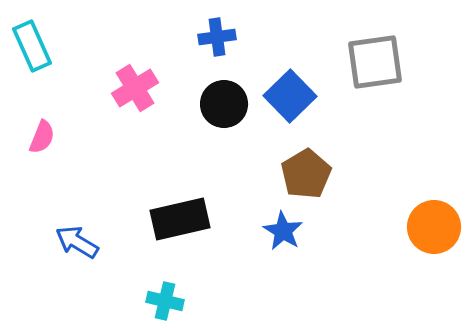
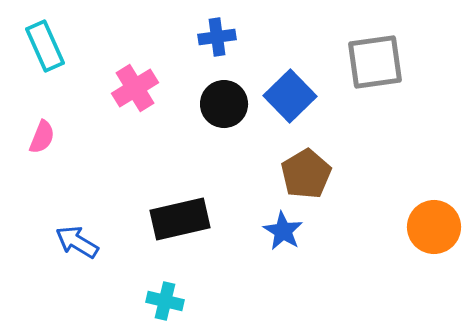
cyan rectangle: moved 13 px right
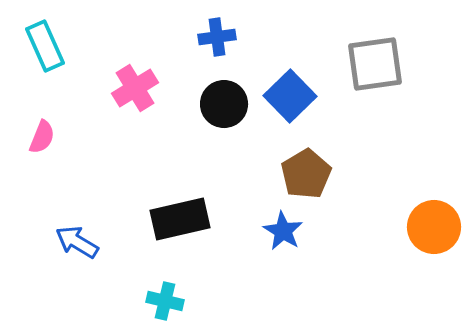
gray square: moved 2 px down
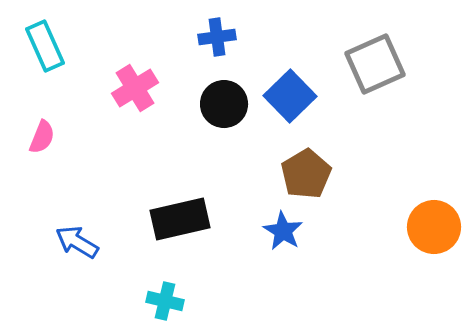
gray square: rotated 16 degrees counterclockwise
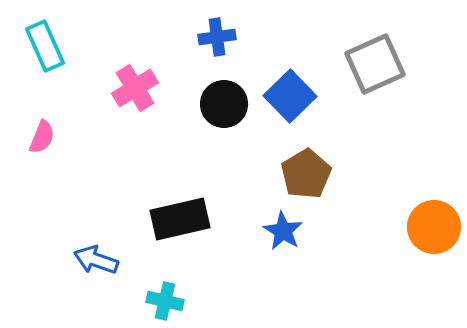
blue arrow: moved 19 px right, 18 px down; rotated 12 degrees counterclockwise
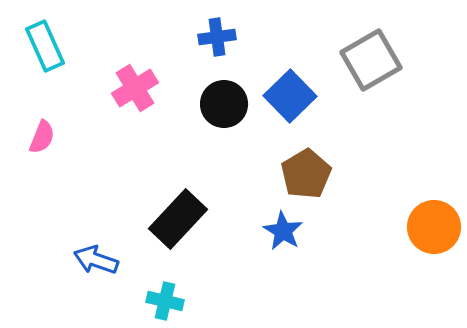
gray square: moved 4 px left, 4 px up; rotated 6 degrees counterclockwise
black rectangle: moved 2 px left; rotated 34 degrees counterclockwise
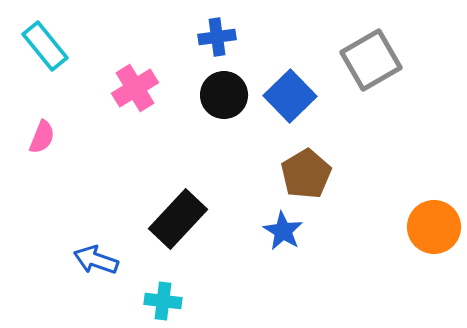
cyan rectangle: rotated 15 degrees counterclockwise
black circle: moved 9 px up
cyan cross: moved 2 px left; rotated 6 degrees counterclockwise
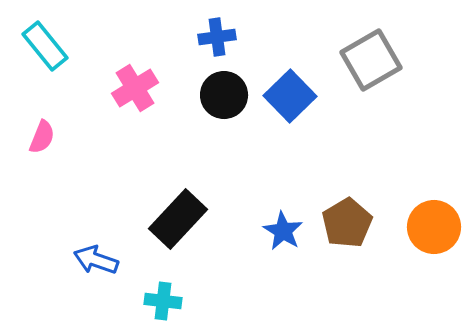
brown pentagon: moved 41 px right, 49 px down
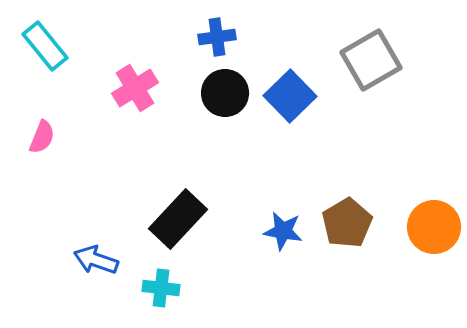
black circle: moved 1 px right, 2 px up
blue star: rotated 21 degrees counterclockwise
cyan cross: moved 2 px left, 13 px up
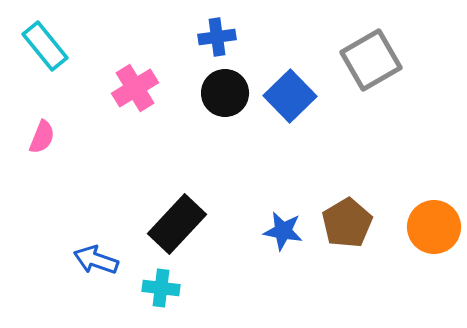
black rectangle: moved 1 px left, 5 px down
